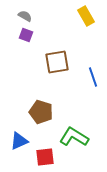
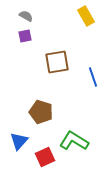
gray semicircle: moved 1 px right
purple square: moved 1 px left, 1 px down; rotated 32 degrees counterclockwise
green L-shape: moved 4 px down
blue triangle: rotated 24 degrees counterclockwise
red square: rotated 18 degrees counterclockwise
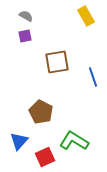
brown pentagon: rotated 10 degrees clockwise
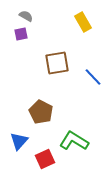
yellow rectangle: moved 3 px left, 6 px down
purple square: moved 4 px left, 2 px up
brown square: moved 1 px down
blue line: rotated 24 degrees counterclockwise
red square: moved 2 px down
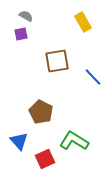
brown square: moved 2 px up
blue triangle: rotated 24 degrees counterclockwise
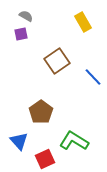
brown square: rotated 25 degrees counterclockwise
brown pentagon: rotated 10 degrees clockwise
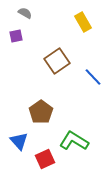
gray semicircle: moved 1 px left, 3 px up
purple square: moved 5 px left, 2 px down
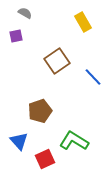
brown pentagon: moved 1 px left, 1 px up; rotated 15 degrees clockwise
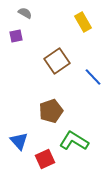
brown pentagon: moved 11 px right
